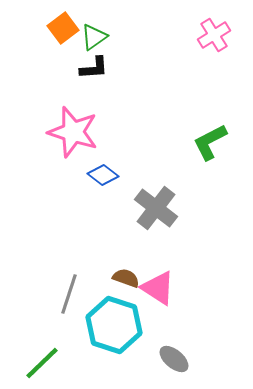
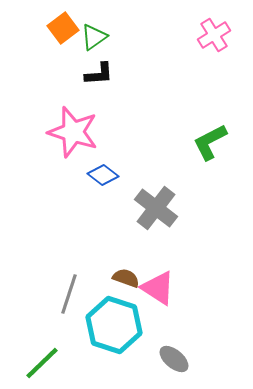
black L-shape: moved 5 px right, 6 px down
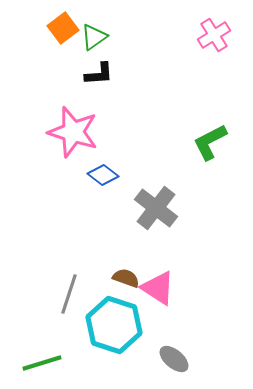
green line: rotated 27 degrees clockwise
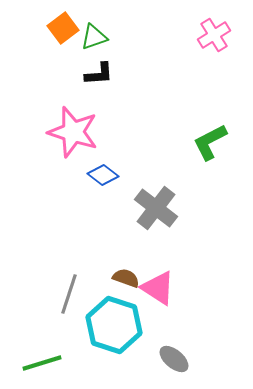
green triangle: rotated 16 degrees clockwise
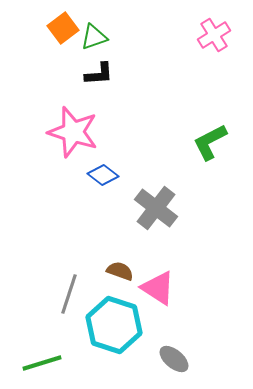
brown semicircle: moved 6 px left, 7 px up
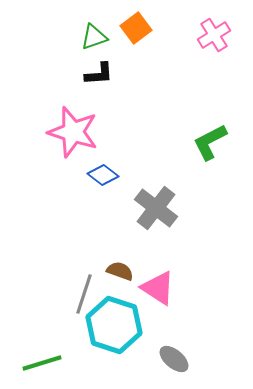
orange square: moved 73 px right
gray line: moved 15 px right
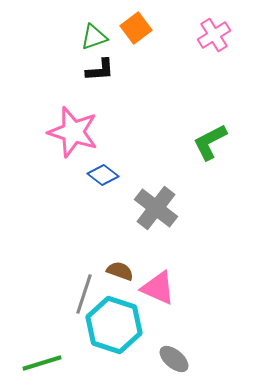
black L-shape: moved 1 px right, 4 px up
pink triangle: rotated 9 degrees counterclockwise
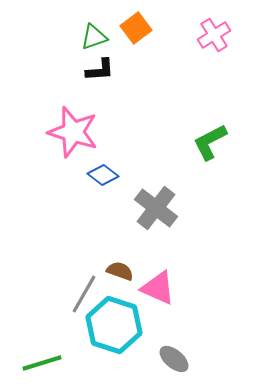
gray line: rotated 12 degrees clockwise
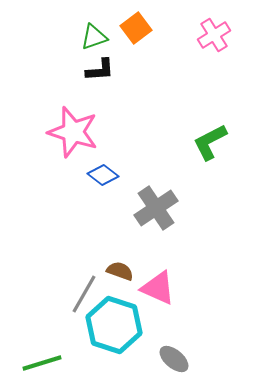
gray cross: rotated 18 degrees clockwise
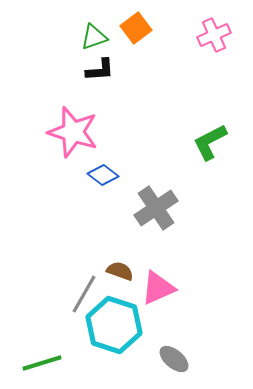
pink cross: rotated 8 degrees clockwise
pink triangle: rotated 48 degrees counterclockwise
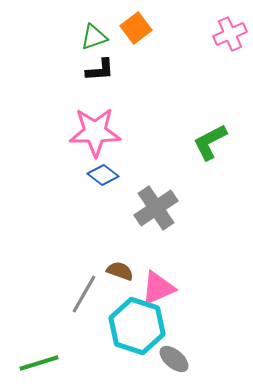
pink cross: moved 16 px right, 1 px up
pink star: moved 22 px right; rotated 18 degrees counterclockwise
cyan hexagon: moved 23 px right, 1 px down
green line: moved 3 px left
